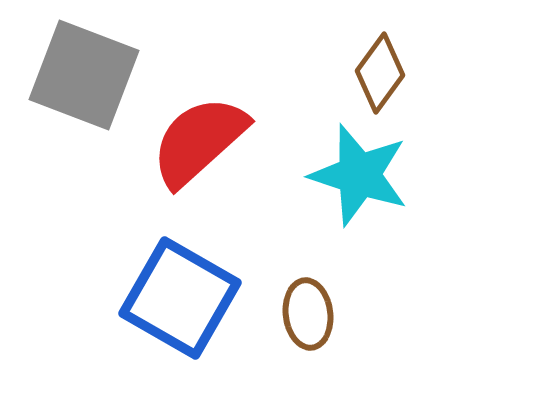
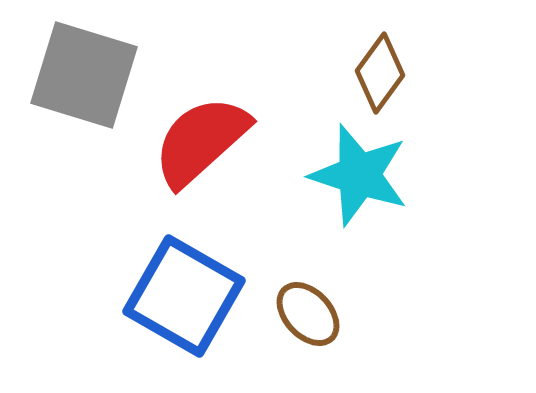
gray square: rotated 4 degrees counterclockwise
red semicircle: moved 2 px right
blue square: moved 4 px right, 2 px up
brown ellipse: rotated 36 degrees counterclockwise
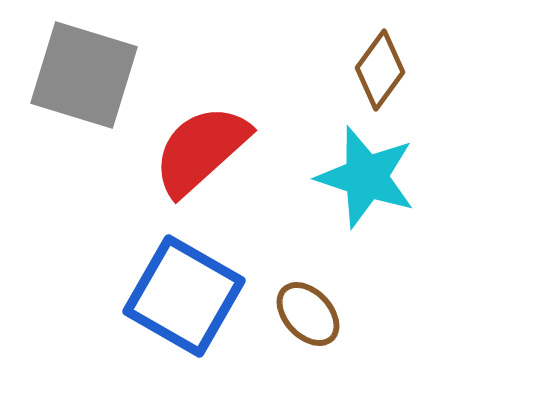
brown diamond: moved 3 px up
red semicircle: moved 9 px down
cyan star: moved 7 px right, 2 px down
